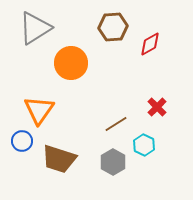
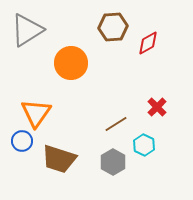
gray triangle: moved 8 px left, 2 px down
red diamond: moved 2 px left, 1 px up
orange triangle: moved 3 px left, 3 px down
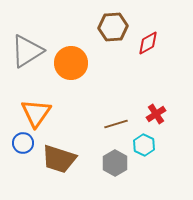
gray triangle: moved 21 px down
red cross: moved 1 px left, 7 px down; rotated 12 degrees clockwise
brown line: rotated 15 degrees clockwise
blue circle: moved 1 px right, 2 px down
gray hexagon: moved 2 px right, 1 px down
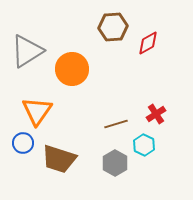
orange circle: moved 1 px right, 6 px down
orange triangle: moved 1 px right, 2 px up
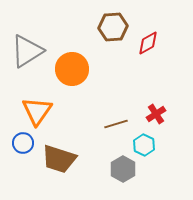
gray hexagon: moved 8 px right, 6 px down
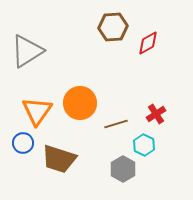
orange circle: moved 8 px right, 34 px down
